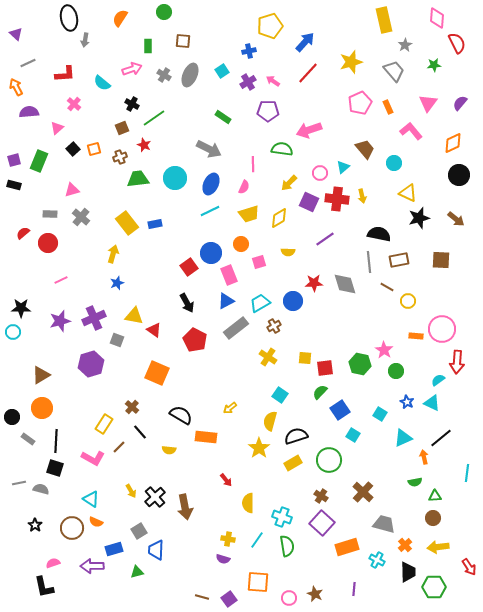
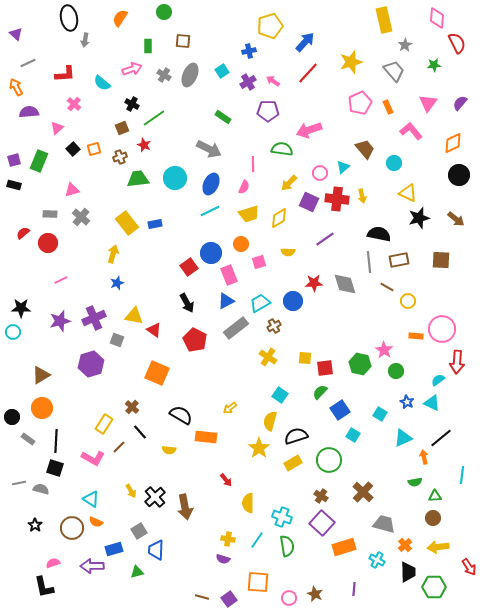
cyan line at (467, 473): moved 5 px left, 2 px down
orange rectangle at (347, 547): moved 3 px left
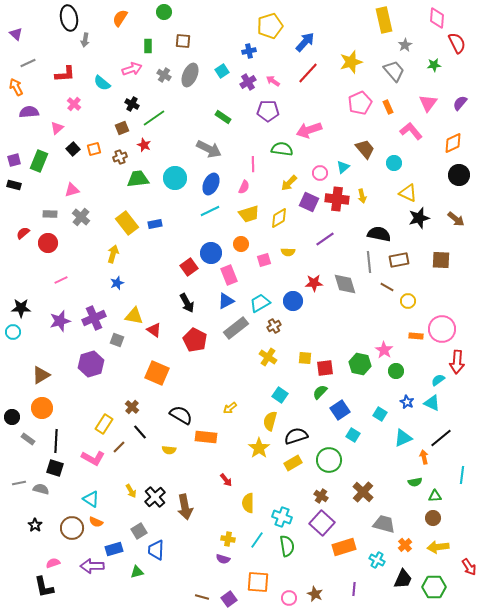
pink square at (259, 262): moved 5 px right, 2 px up
black trapezoid at (408, 572): moved 5 px left, 7 px down; rotated 25 degrees clockwise
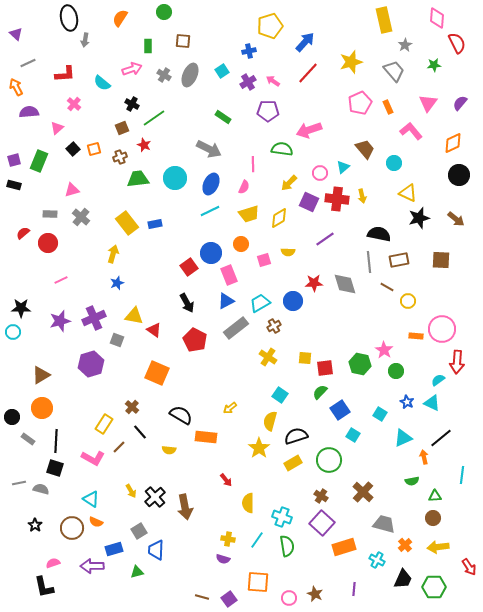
green semicircle at (415, 482): moved 3 px left, 1 px up
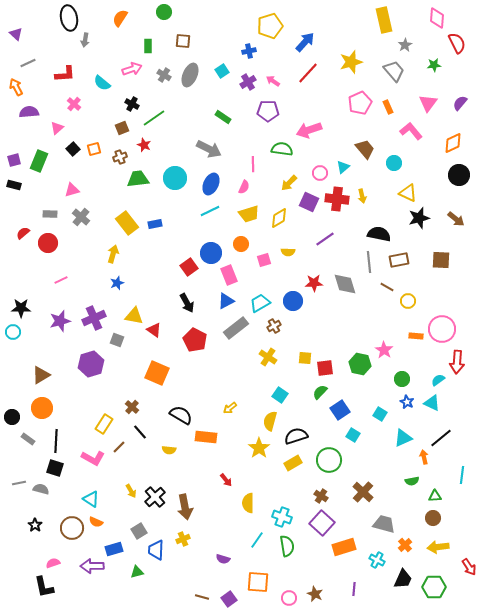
green circle at (396, 371): moved 6 px right, 8 px down
yellow cross at (228, 539): moved 45 px left; rotated 32 degrees counterclockwise
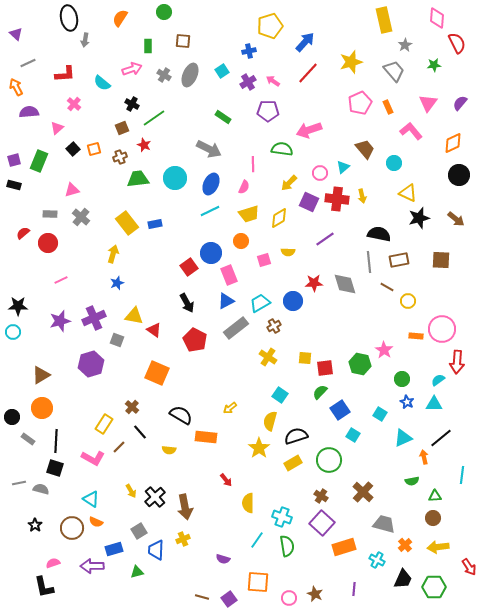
orange circle at (241, 244): moved 3 px up
black star at (21, 308): moved 3 px left, 2 px up
cyan triangle at (432, 403): moved 2 px right, 1 px down; rotated 24 degrees counterclockwise
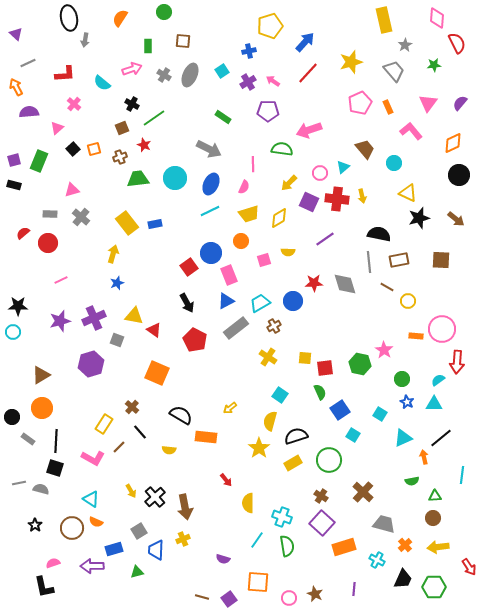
green semicircle at (320, 392): rotated 112 degrees clockwise
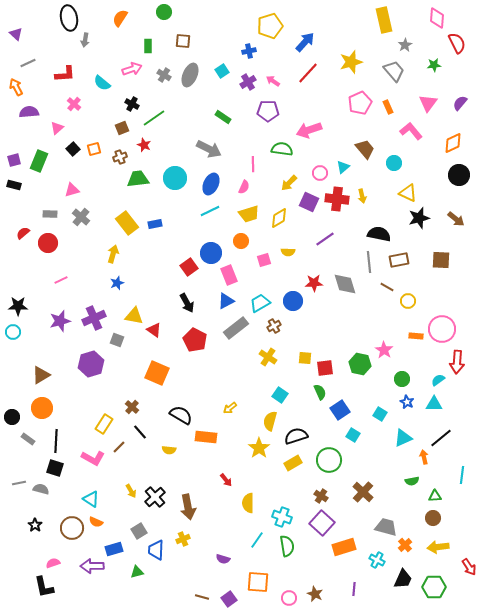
brown arrow at (185, 507): moved 3 px right
gray trapezoid at (384, 524): moved 2 px right, 3 px down
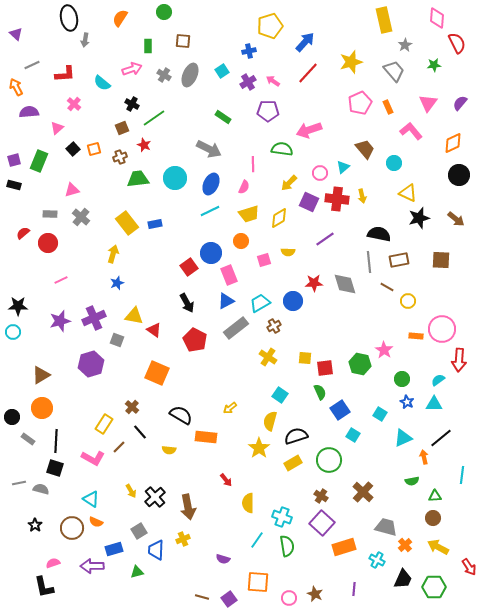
gray line at (28, 63): moved 4 px right, 2 px down
red arrow at (457, 362): moved 2 px right, 2 px up
yellow arrow at (438, 547): rotated 35 degrees clockwise
